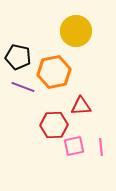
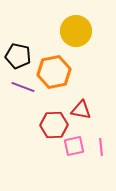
black pentagon: moved 1 px up
red triangle: moved 4 px down; rotated 15 degrees clockwise
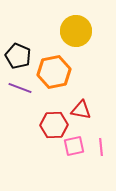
black pentagon: rotated 10 degrees clockwise
purple line: moved 3 px left, 1 px down
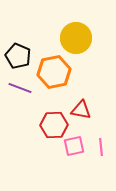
yellow circle: moved 7 px down
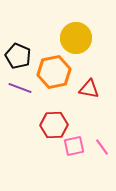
red triangle: moved 8 px right, 21 px up
pink line: moved 1 px right; rotated 30 degrees counterclockwise
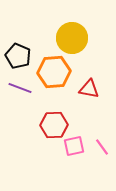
yellow circle: moved 4 px left
orange hexagon: rotated 8 degrees clockwise
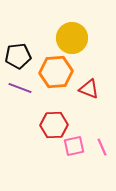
black pentagon: rotated 30 degrees counterclockwise
orange hexagon: moved 2 px right
red triangle: rotated 10 degrees clockwise
pink line: rotated 12 degrees clockwise
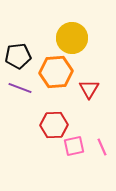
red triangle: rotated 40 degrees clockwise
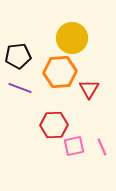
orange hexagon: moved 4 px right
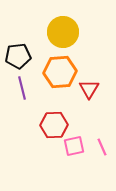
yellow circle: moved 9 px left, 6 px up
purple line: moved 2 px right; rotated 55 degrees clockwise
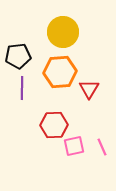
purple line: rotated 15 degrees clockwise
